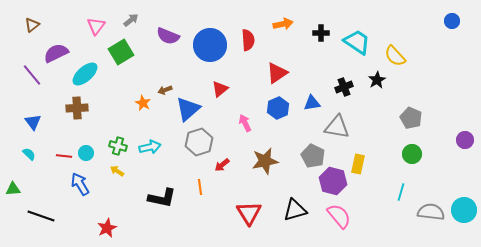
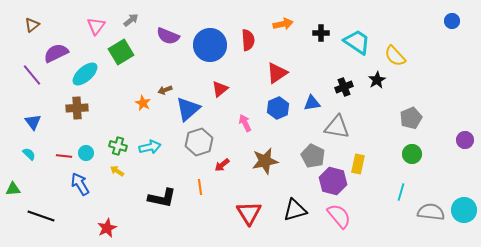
gray pentagon at (411, 118): rotated 25 degrees clockwise
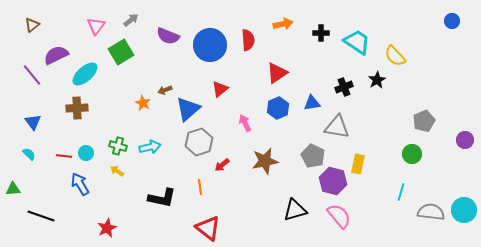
purple semicircle at (56, 53): moved 2 px down
gray pentagon at (411, 118): moved 13 px right, 3 px down
red triangle at (249, 213): moved 41 px left, 15 px down; rotated 20 degrees counterclockwise
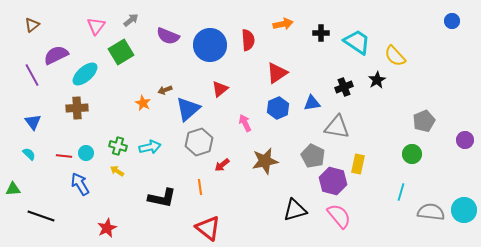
purple line at (32, 75): rotated 10 degrees clockwise
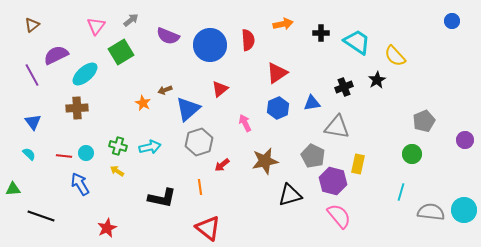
black triangle at (295, 210): moved 5 px left, 15 px up
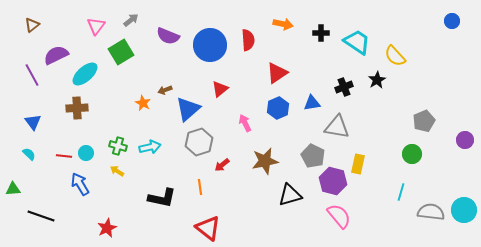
orange arrow at (283, 24): rotated 24 degrees clockwise
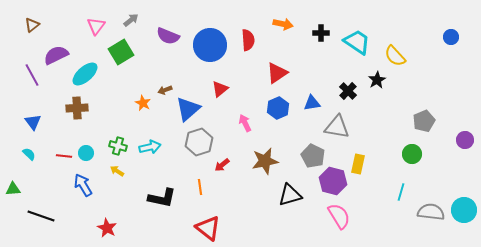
blue circle at (452, 21): moved 1 px left, 16 px down
black cross at (344, 87): moved 4 px right, 4 px down; rotated 24 degrees counterclockwise
blue arrow at (80, 184): moved 3 px right, 1 px down
pink semicircle at (339, 216): rotated 8 degrees clockwise
red star at (107, 228): rotated 18 degrees counterclockwise
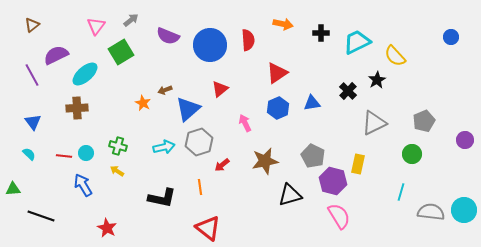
cyan trapezoid at (357, 42): rotated 60 degrees counterclockwise
gray triangle at (337, 127): moved 37 px right, 4 px up; rotated 36 degrees counterclockwise
cyan arrow at (150, 147): moved 14 px right
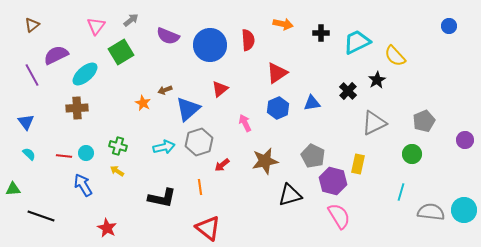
blue circle at (451, 37): moved 2 px left, 11 px up
blue triangle at (33, 122): moved 7 px left
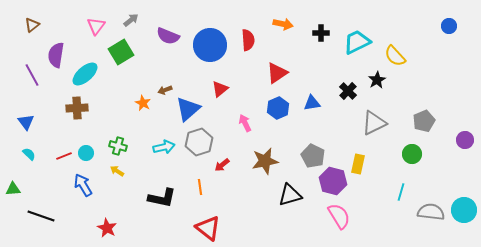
purple semicircle at (56, 55): rotated 55 degrees counterclockwise
red line at (64, 156): rotated 28 degrees counterclockwise
